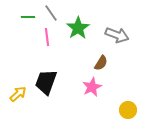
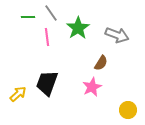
black trapezoid: moved 1 px right, 1 px down
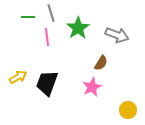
gray line: rotated 18 degrees clockwise
yellow arrow: moved 17 px up; rotated 12 degrees clockwise
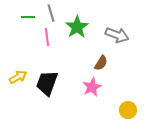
green star: moved 1 px left, 1 px up
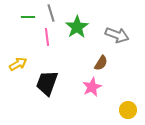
yellow arrow: moved 13 px up
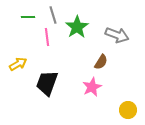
gray line: moved 2 px right, 2 px down
brown semicircle: moved 1 px up
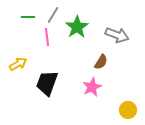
gray line: rotated 48 degrees clockwise
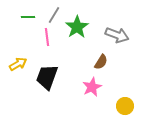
gray line: moved 1 px right
black trapezoid: moved 6 px up
yellow circle: moved 3 px left, 4 px up
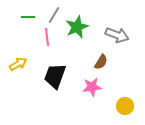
green star: rotated 10 degrees clockwise
black trapezoid: moved 8 px right, 1 px up
pink star: rotated 18 degrees clockwise
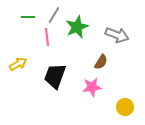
yellow circle: moved 1 px down
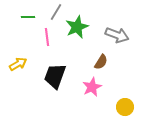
gray line: moved 2 px right, 3 px up
pink star: rotated 18 degrees counterclockwise
